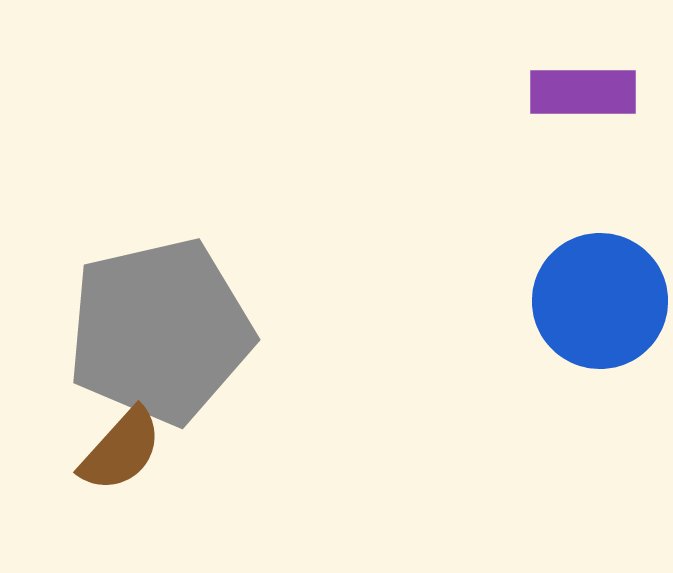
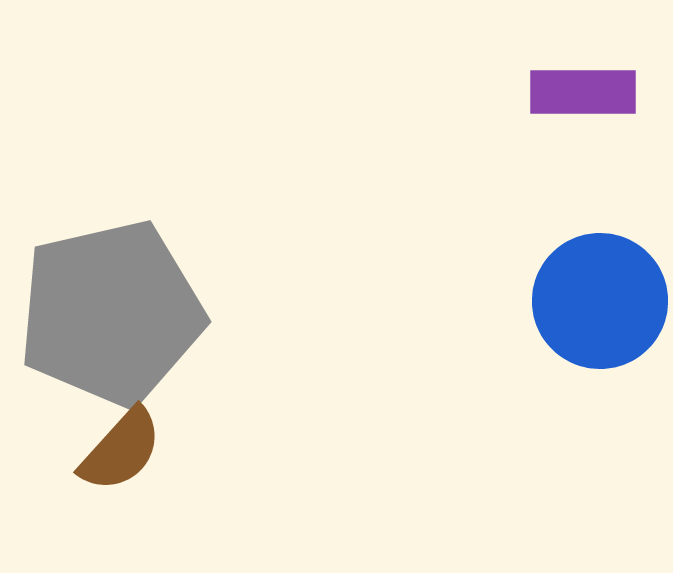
gray pentagon: moved 49 px left, 18 px up
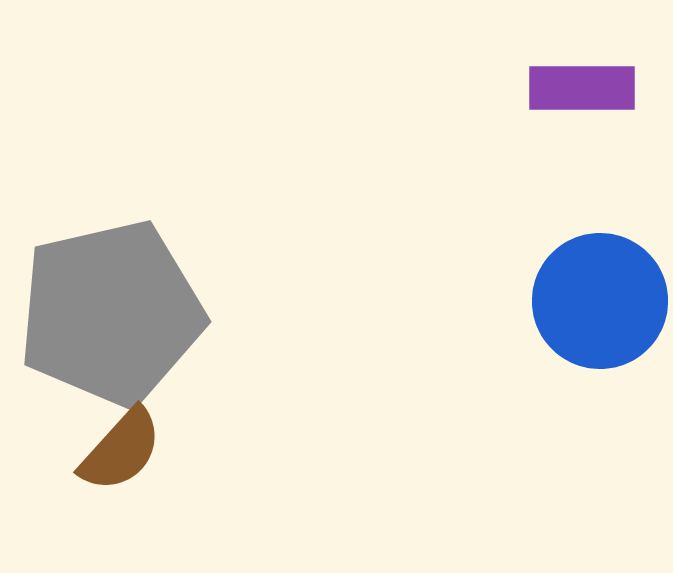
purple rectangle: moved 1 px left, 4 px up
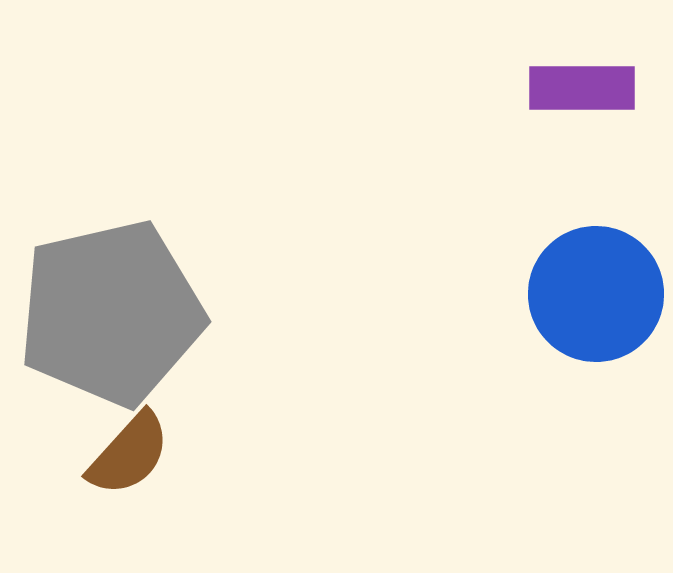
blue circle: moved 4 px left, 7 px up
brown semicircle: moved 8 px right, 4 px down
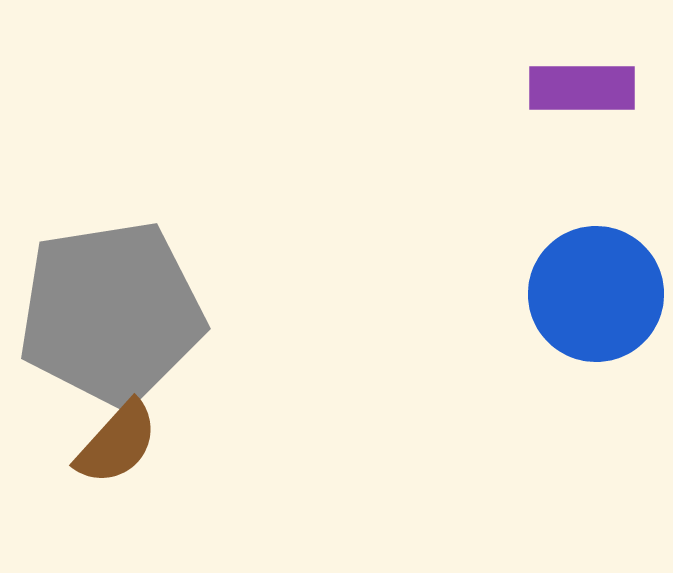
gray pentagon: rotated 4 degrees clockwise
brown semicircle: moved 12 px left, 11 px up
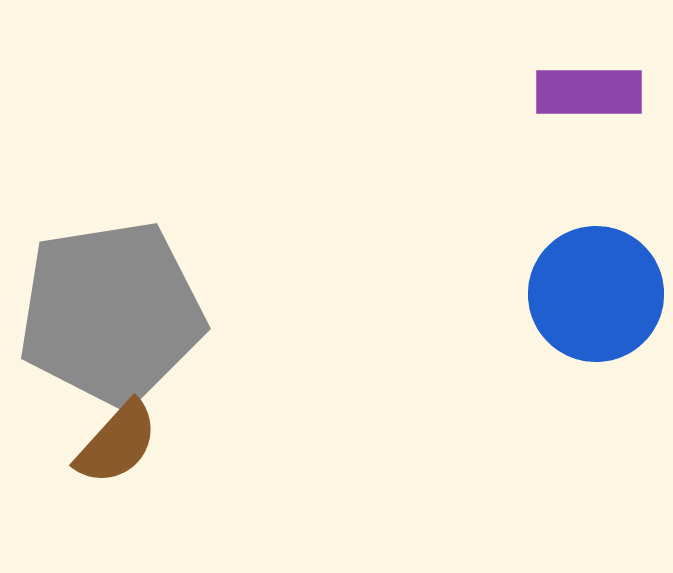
purple rectangle: moved 7 px right, 4 px down
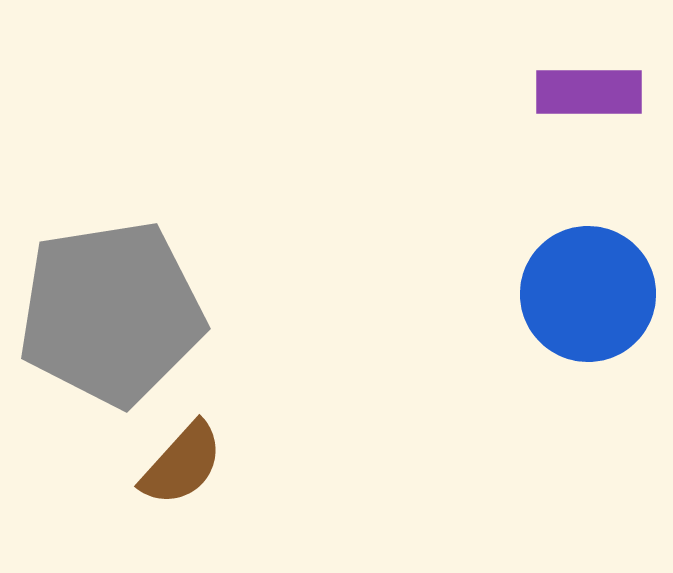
blue circle: moved 8 px left
brown semicircle: moved 65 px right, 21 px down
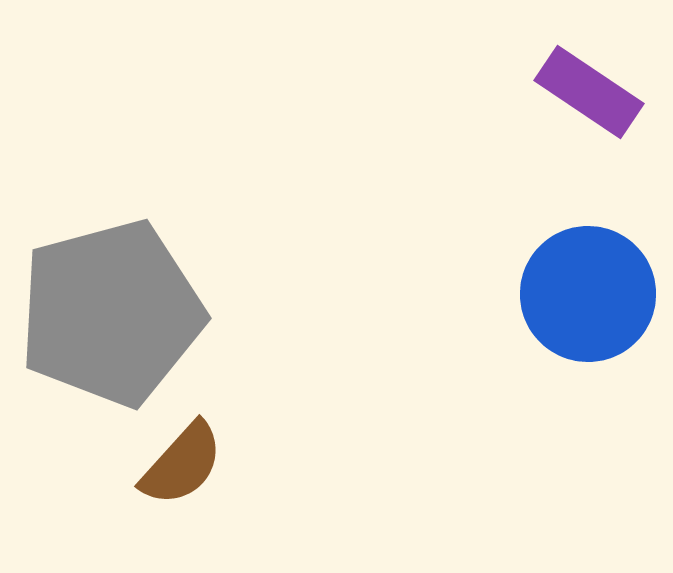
purple rectangle: rotated 34 degrees clockwise
gray pentagon: rotated 6 degrees counterclockwise
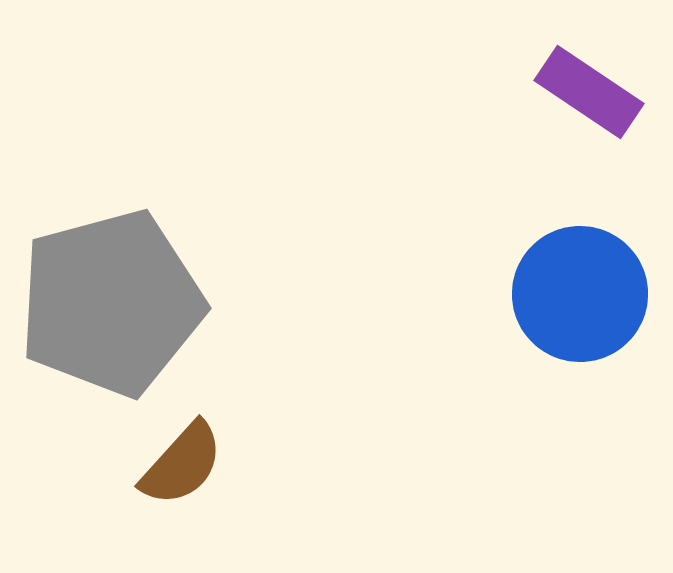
blue circle: moved 8 px left
gray pentagon: moved 10 px up
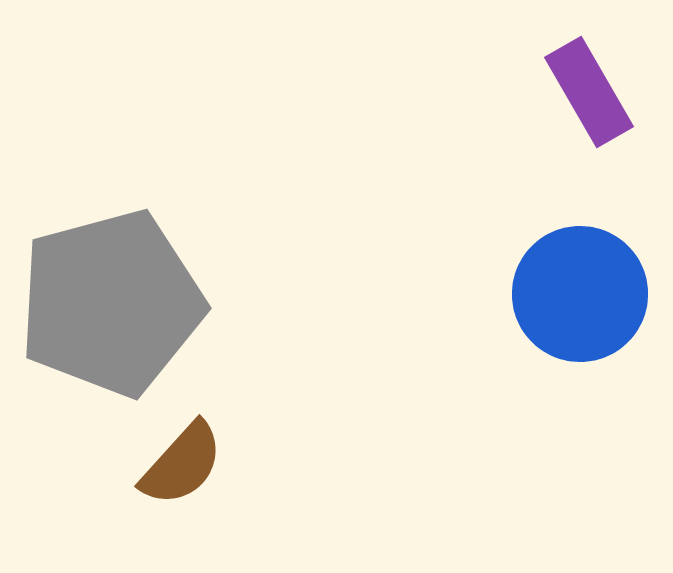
purple rectangle: rotated 26 degrees clockwise
